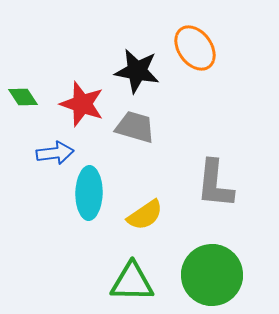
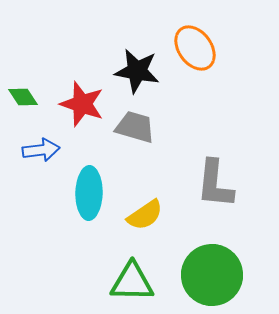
blue arrow: moved 14 px left, 3 px up
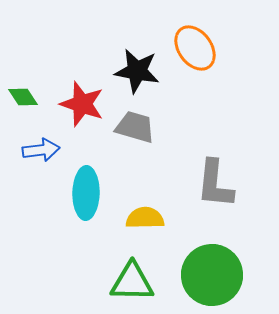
cyan ellipse: moved 3 px left
yellow semicircle: moved 3 px down; rotated 147 degrees counterclockwise
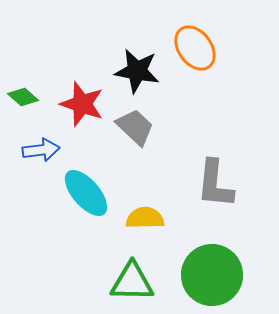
green diamond: rotated 16 degrees counterclockwise
gray trapezoid: rotated 27 degrees clockwise
cyan ellipse: rotated 42 degrees counterclockwise
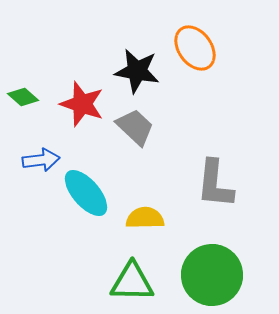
blue arrow: moved 10 px down
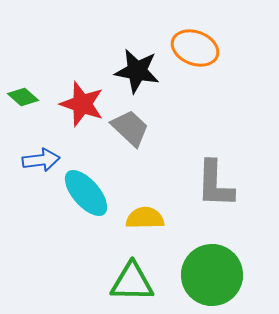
orange ellipse: rotated 33 degrees counterclockwise
gray trapezoid: moved 5 px left, 1 px down
gray L-shape: rotated 4 degrees counterclockwise
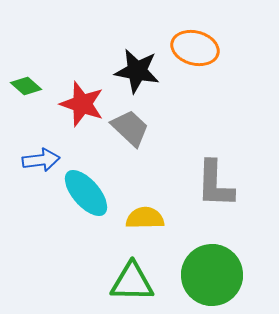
orange ellipse: rotated 6 degrees counterclockwise
green diamond: moved 3 px right, 11 px up
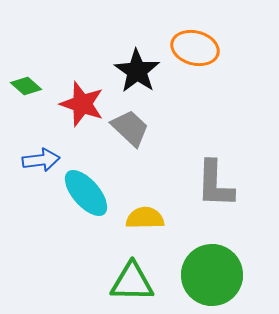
black star: rotated 24 degrees clockwise
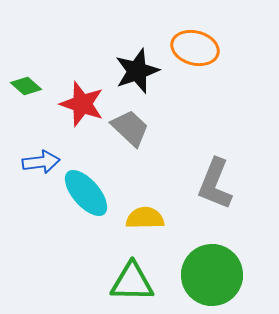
black star: rotated 18 degrees clockwise
blue arrow: moved 2 px down
gray L-shape: rotated 20 degrees clockwise
